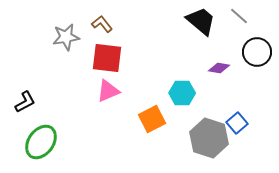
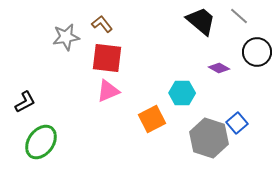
purple diamond: rotated 20 degrees clockwise
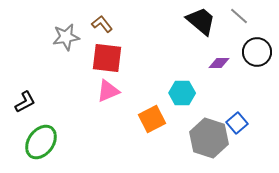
purple diamond: moved 5 px up; rotated 30 degrees counterclockwise
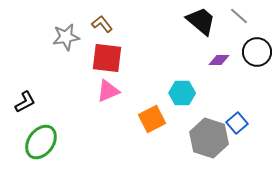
purple diamond: moved 3 px up
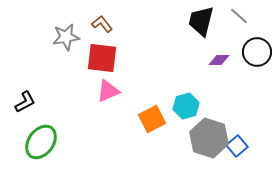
black trapezoid: rotated 116 degrees counterclockwise
red square: moved 5 px left
cyan hexagon: moved 4 px right, 13 px down; rotated 15 degrees counterclockwise
blue square: moved 23 px down
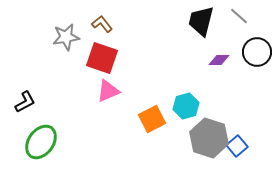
red square: rotated 12 degrees clockwise
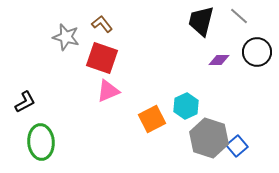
gray star: rotated 24 degrees clockwise
cyan hexagon: rotated 10 degrees counterclockwise
green ellipse: rotated 40 degrees counterclockwise
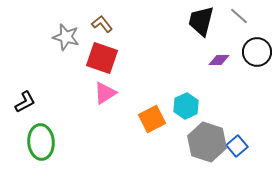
pink triangle: moved 3 px left, 2 px down; rotated 10 degrees counterclockwise
gray hexagon: moved 2 px left, 4 px down
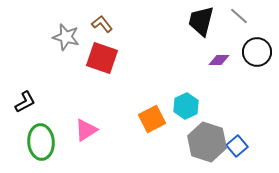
pink triangle: moved 19 px left, 37 px down
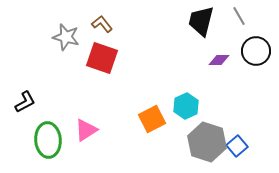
gray line: rotated 18 degrees clockwise
black circle: moved 1 px left, 1 px up
green ellipse: moved 7 px right, 2 px up
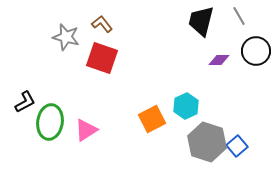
green ellipse: moved 2 px right, 18 px up; rotated 12 degrees clockwise
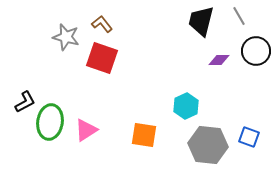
orange square: moved 8 px left, 16 px down; rotated 36 degrees clockwise
gray hexagon: moved 1 px right, 3 px down; rotated 12 degrees counterclockwise
blue square: moved 12 px right, 9 px up; rotated 30 degrees counterclockwise
